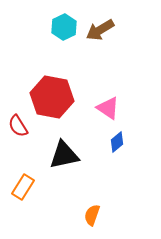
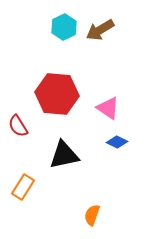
red hexagon: moved 5 px right, 3 px up; rotated 6 degrees counterclockwise
blue diamond: rotated 65 degrees clockwise
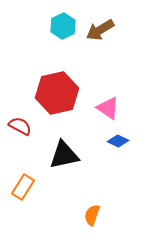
cyan hexagon: moved 1 px left, 1 px up
red hexagon: moved 1 px up; rotated 18 degrees counterclockwise
red semicircle: moved 2 px right; rotated 150 degrees clockwise
blue diamond: moved 1 px right, 1 px up
